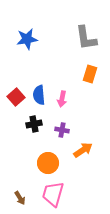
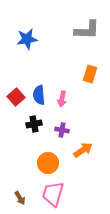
gray L-shape: moved 1 px right, 8 px up; rotated 80 degrees counterclockwise
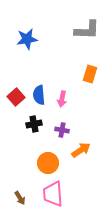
orange arrow: moved 2 px left
pink trapezoid: rotated 20 degrees counterclockwise
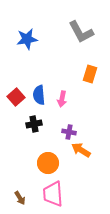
gray L-shape: moved 6 px left, 2 px down; rotated 60 degrees clockwise
purple cross: moved 7 px right, 2 px down
orange arrow: rotated 114 degrees counterclockwise
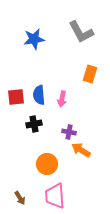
blue star: moved 7 px right
red square: rotated 36 degrees clockwise
orange circle: moved 1 px left, 1 px down
pink trapezoid: moved 2 px right, 2 px down
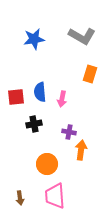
gray L-shape: moved 1 px right, 4 px down; rotated 32 degrees counterclockwise
blue semicircle: moved 1 px right, 3 px up
orange arrow: rotated 66 degrees clockwise
brown arrow: rotated 24 degrees clockwise
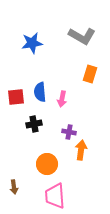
blue star: moved 2 px left, 4 px down
brown arrow: moved 6 px left, 11 px up
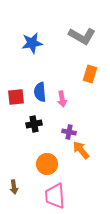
pink arrow: rotated 21 degrees counterclockwise
orange arrow: rotated 48 degrees counterclockwise
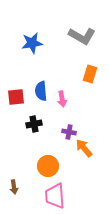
blue semicircle: moved 1 px right, 1 px up
orange arrow: moved 3 px right, 2 px up
orange circle: moved 1 px right, 2 px down
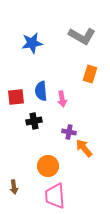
black cross: moved 3 px up
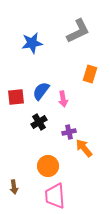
gray L-shape: moved 4 px left, 5 px up; rotated 56 degrees counterclockwise
blue semicircle: rotated 42 degrees clockwise
pink arrow: moved 1 px right
black cross: moved 5 px right, 1 px down; rotated 21 degrees counterclockwise
purple cross: rotated 24 degrees counterclockwise
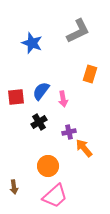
blue star: rotated 30 degrees clockwise
pink trapezoid: rotated 128 degrees counterclockwise
